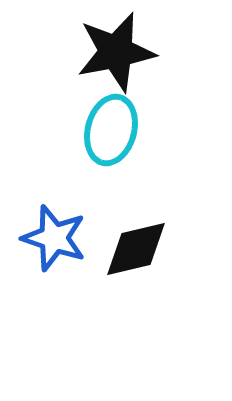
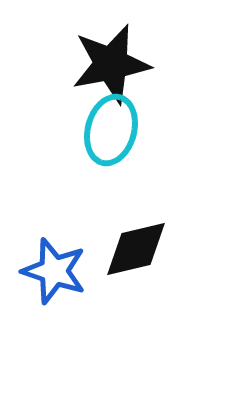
black star: moved 5 px left, 12 px down
blue star: moved 33 px down
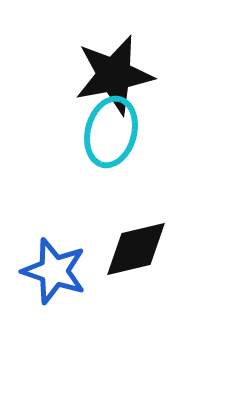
black star: moved 3 px right, 11 px down
cyan ellipse: moved 2 px down
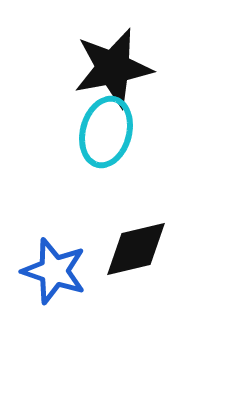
black star: moved 1 px left, 7 px up
cyan ellipse: moved 5 px left
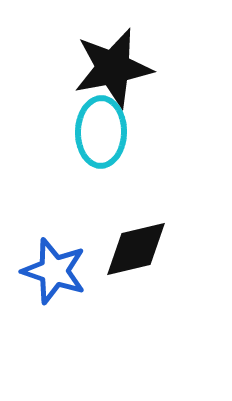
cyan ellipse: moved 5 px left; rotated 14 degrees counterclockwise
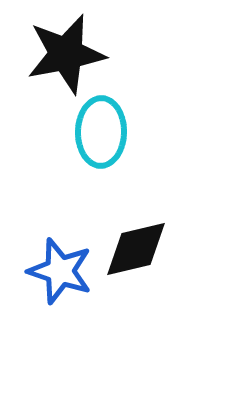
black star: moved 47 px left, 14 px up
blue star: moved 6 px right
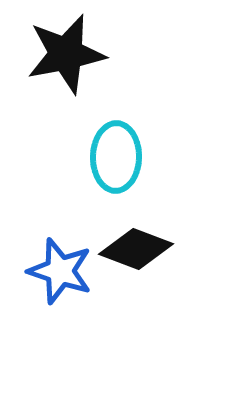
cyan ellipse: moved 15 px right, 25 px down
black diamond: rotated 34 degrees clockwise
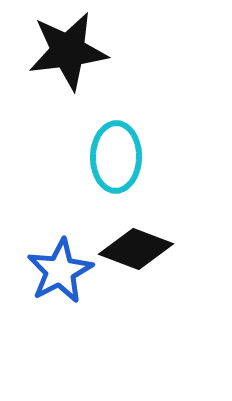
black star: moved 2 px right, 3 px up; rotated 4 degrees clockwise
blue star: rotated 26 degrees clockwise
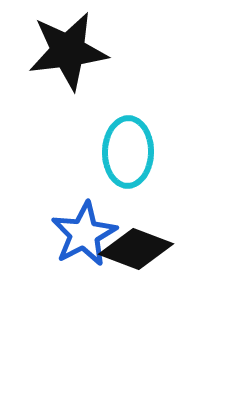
cyan ellipse: moved 12 px right, 5 px up
blue star: moved 24 px right, 37 px up
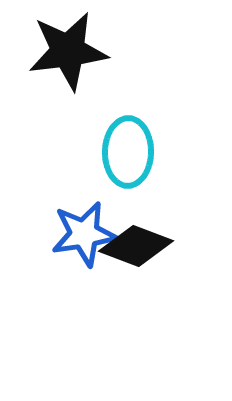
blue star: rotated 18 degrees clockwise
black diamond: moved 3 px up
